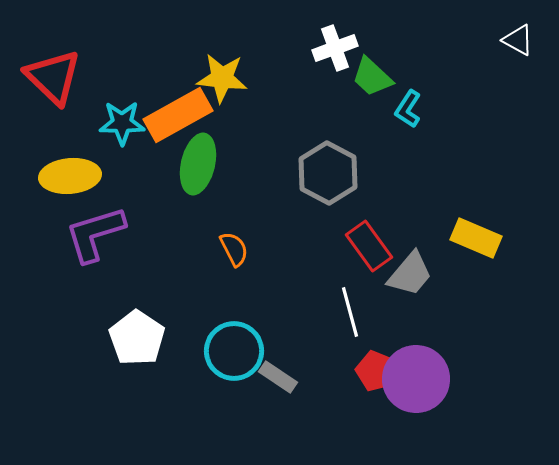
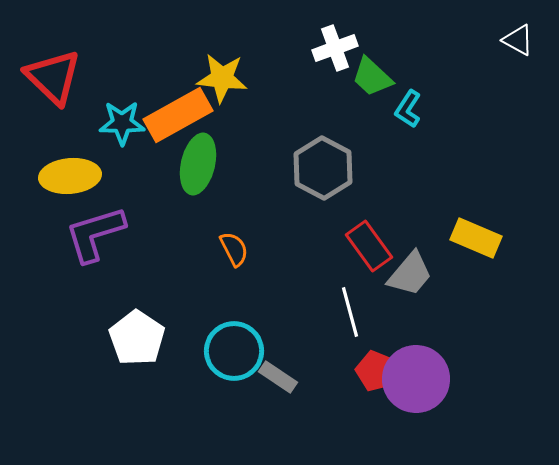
gray hexagon: moved 5 px left, 5 px up
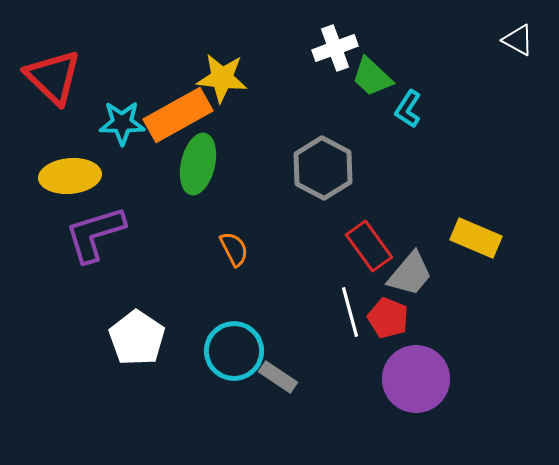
red pentagon: moved 12 px right, 53 px up
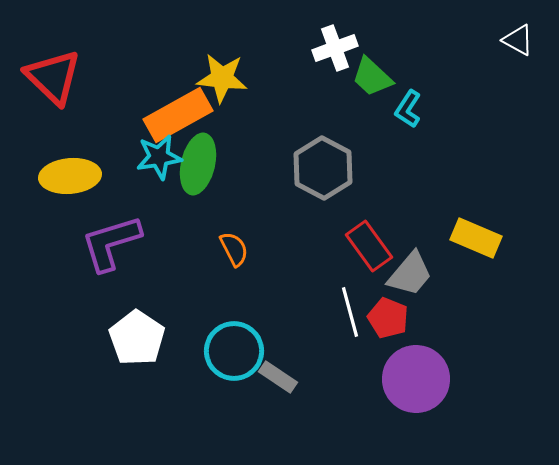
cyan star: moved 37 px right, 34 px down; rotated 9 degrees counterclockwise
purple L-shape: moved 16 px right, 9 px down
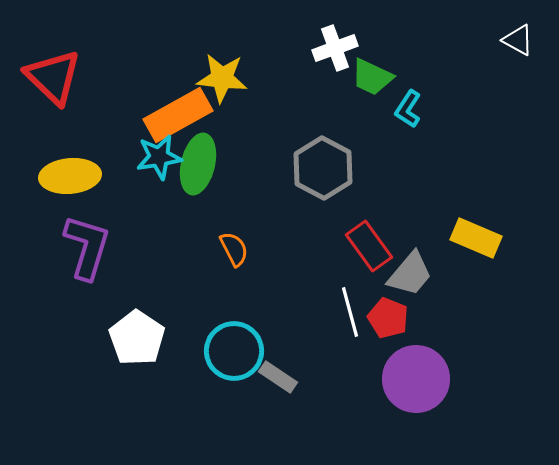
green trapezoid: rotated 18 degrees counterclockwise
purple L-shape: moved 24 px left, 4 px down; rotated 124 degrees clockwise
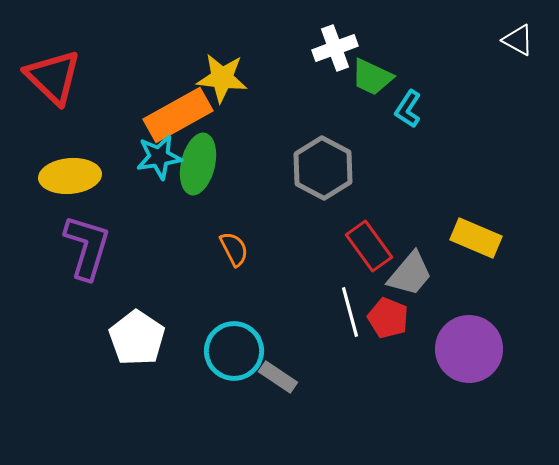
purple circle: moved 53 px right, 30 px up
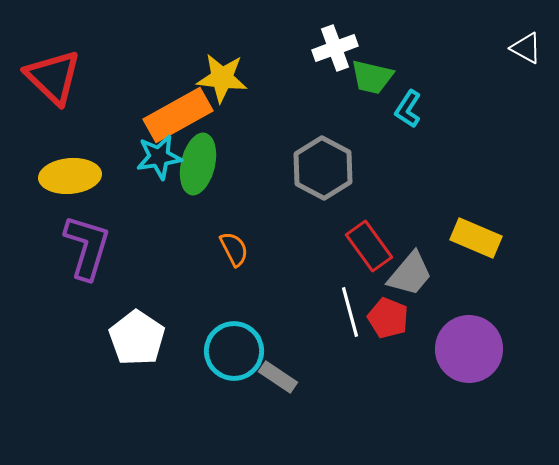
white triangle: moved 8 px right, 8 px down
green trapezoid: rotated 12 degrees counterclockwise
